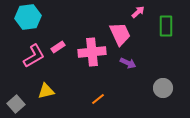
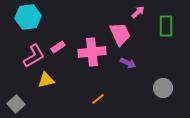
yellow triangle: moved 11 px up
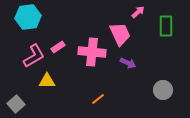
pink cross: rotated 12 degrees clockwise
yellow triangle: moved 1 px right, 1 px down; rotated 12 degrees clockwise
gray circle: moved 2 px down
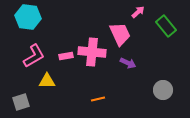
cyan hexagon: rotated 15 degrees clockwise
green rectangle: rotated 40 degrees counterclockwise
pink rectangle: moved 8 px right, 9 px down; rotated 24 degrees clockwise
orange line: rotated 24 degrees clockwise
gray square: moved 5 px right, 2 px up; rotated 24 degrees clockwise
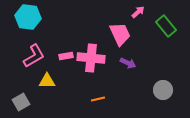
pink cross: moved 1 px left, 6 px down
gray square: rotated 12 degrees counterclockwise
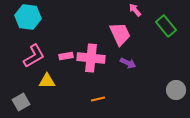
pink arrow: moved 3 px left, 2 px up; rotated 88 degrees counterclockwise
gray circle: moved 13 px right
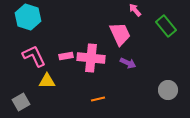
cyan hexagon: rotated 10 degrees clockwise
pink L-shape: rotated 85 degrees counterclockwise
gray circle: moved 8 px left
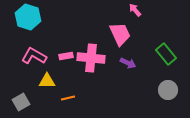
green rectangle: moved 28 px down
pink L-shape: rotated 35 degrees counterclockwise
orange line: moved 30 px left, 1 px up
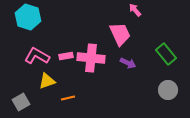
pink L-shape: moved 3 px right
yellow triangle: rotated 18 degrees counterclockwise
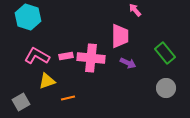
pink trapezoid: moved 2 px down; rotated 25 degrees clockwise
green rectangle: moved 1 px left, 1 px up
gray circle: moved 2 px left, 2 px up
